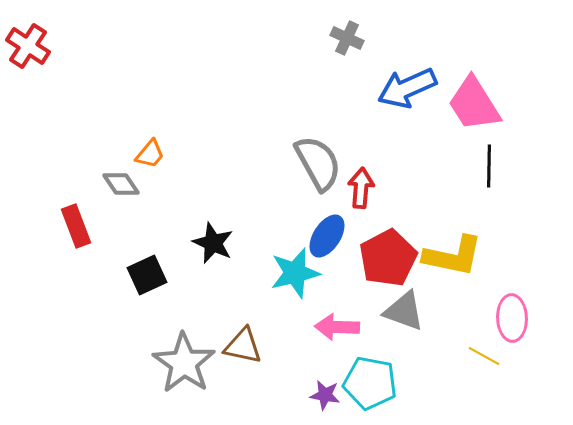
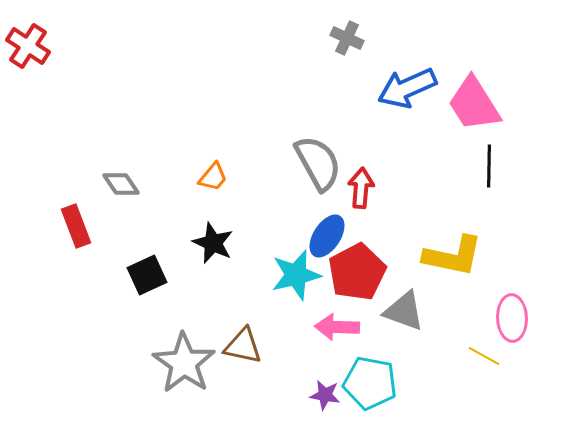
orange trapezoid: moved 63 px right, 23 px down
red pentagon: moved 31 px left, 14 px down
cyan star: moved 1 px right, 2 px down
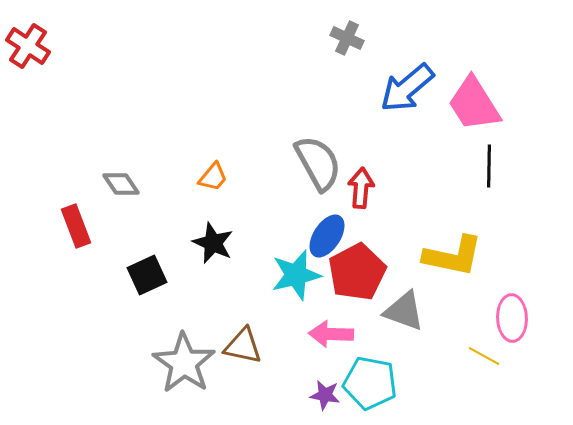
blue arrow: rotated 16 degrees counterclockwise
pink arrow: moved 6 px left, 7 px down
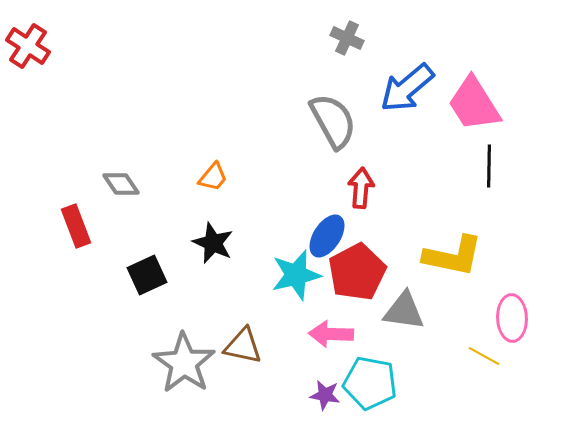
gray semicircle: moved 15 px right, 42 px up
gray triangle: rotated 12 degrees counterclockwise
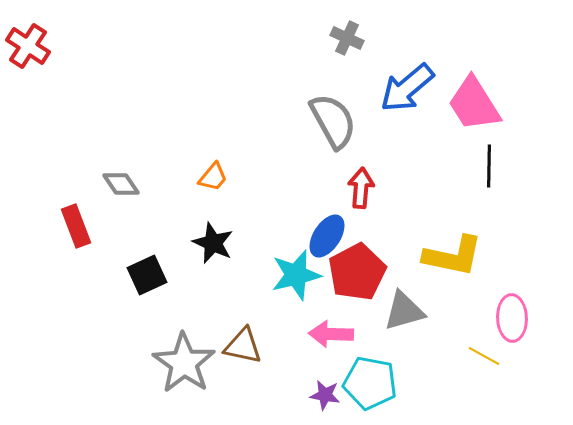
gray triangle: rotated 24 degrees counterclockwise
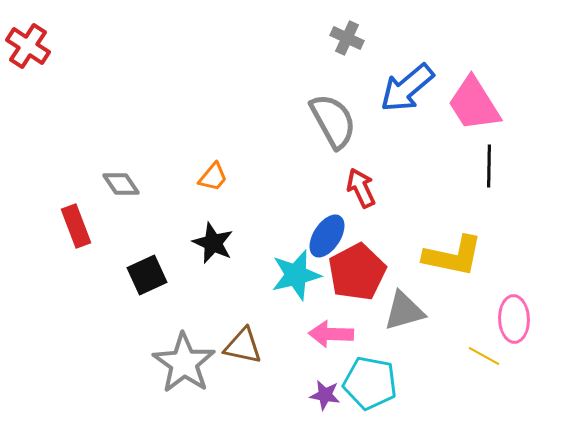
red arrow: rotated 30 degrees counterclockwise
pink ellipse: moved 2 px right, 1 px down
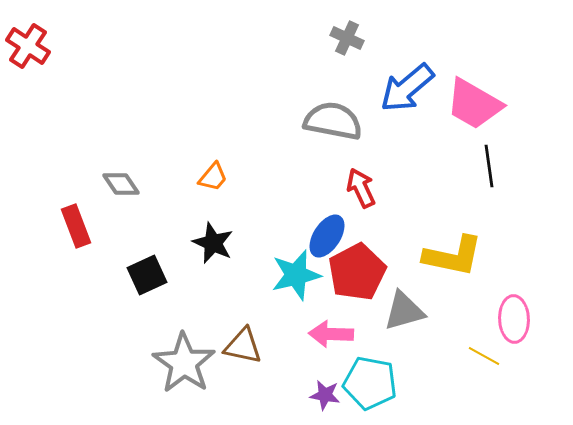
pink trapezoid: rotated 28 degrees counterclockwise
gray semicircle: rotated 50 degrees counterclockwise
black line: rotated 9 degrees counterclockwise
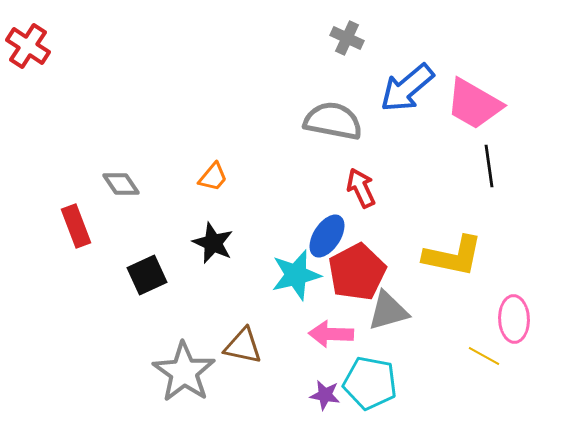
gray triangle: moved 16 px left
gray star: moved 9 px down
